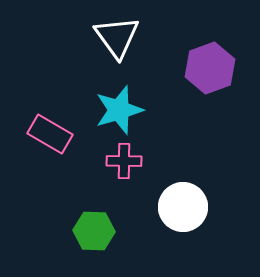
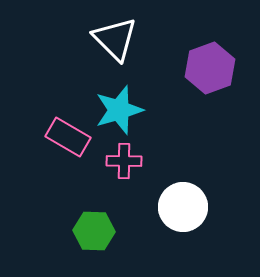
white triangle: moved 2 px left, 2 px down; rotated 9 degrees counterclockwise
pink rectangle: moved 18 px right, 3 px down
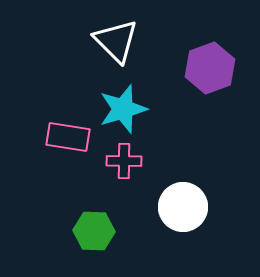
white triangle: moved 1 px right, 2 px down
cyan star: moved 4 px right, 1 px up
pink rectangle: rotated 21 degrees counterclockwise
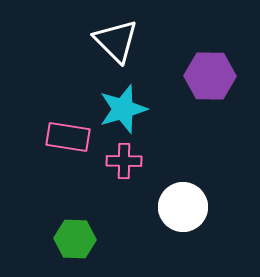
purple hexagon: moved 8 px down; rotated 21 degrees clockwise
green hexagon: moved 19 px left, 8 px down
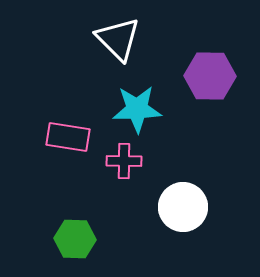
white triangle: moved 2 px right, 2 px up
cyan star: moved 14 px right; rotated 15 degrees clockwise
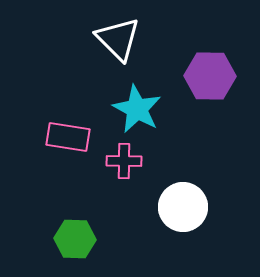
cyan star: rotated 30 degrees clockwise
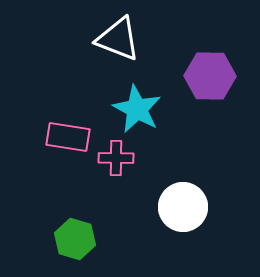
white triangle: rotated 24 degrees counterclockwise
pink cross: moved 8 px left, 3 px up
green hexagon: rotated 15 degrees clockwise
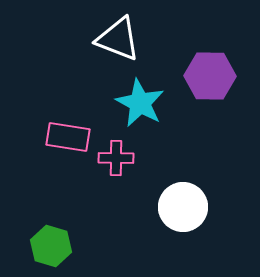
cyan star: moved 3 px right, 6 px up
green hexagon: moved 24 px left, 7 px down
